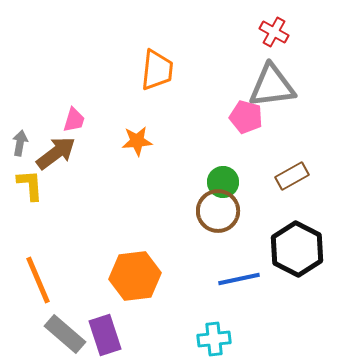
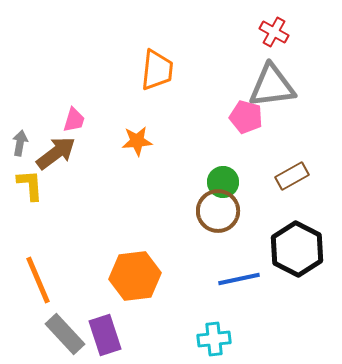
gray rectangle: rotated 6 degrees clockwise
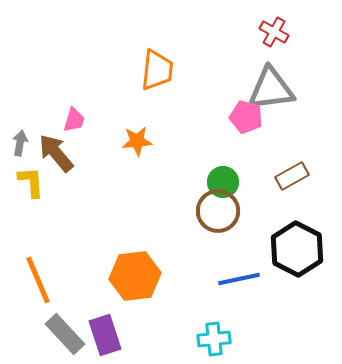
gray triangle: moved 1 px left, 3 px down
brown arrow: rotated 93 degrees counterclockwise
yellow L-shape: moved 1 px right, 3 px up
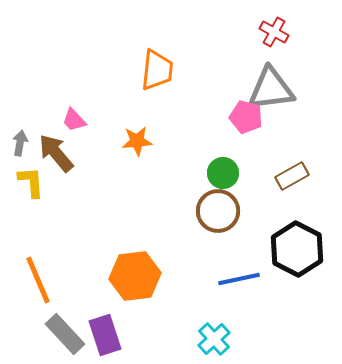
pink trapezoid: rotated 120 degrees clockwise
green circle: moved 9 px up
cyan cross: rotated 36 degrees counterclockwise
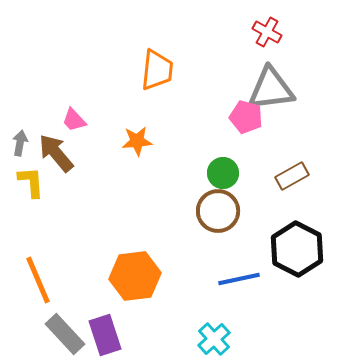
red cross: moved 7 px left
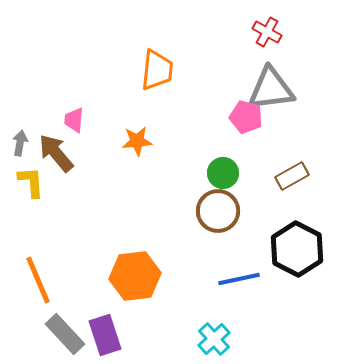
pink trapezoid: rotated 48 degrees clockwise
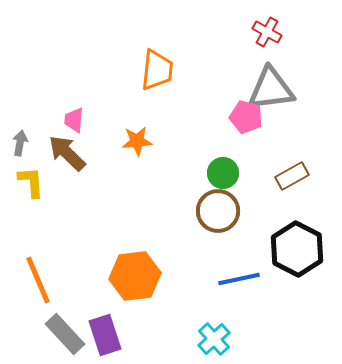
brown arrow: moved 11 px right; rotated 6 degrees counterclockwise
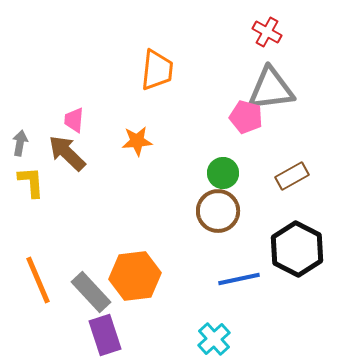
gray rectangle: moved 26 px right, 42 px up
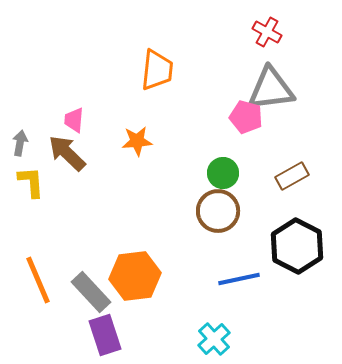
black hexagon: moved 3 px up
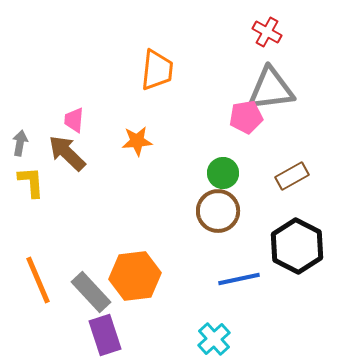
pink pentagon: rotated 24 degrees counterclockwise
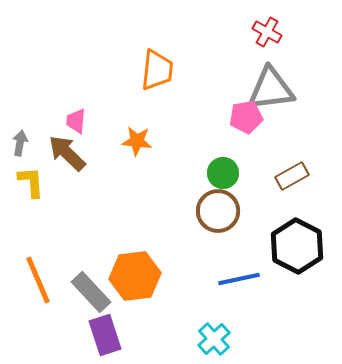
pink trapezoid: moved 2 px right, 1 px down
orange star: rotated 12 degrees clockwise
